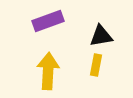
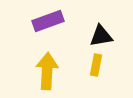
yellow arrow: moved 1 px left
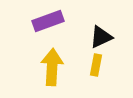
black triangle: moved 1 px down; rotated 15 degrees counterclockwise
yellow arrow: moved 5 px right, 4 px up
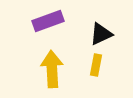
black triangle: moved 3 px up
yellow arrow: moved 2 px down; rotated 6 degrees counterclockwise
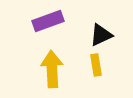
black triangle: moved 1 px down
yellow rectangle: rotated 20 degrees counterclockwise
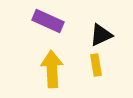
purple rectangle: rotated 44 degrees clockwise
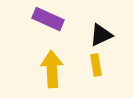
purple rectangle: moved 2 px up
